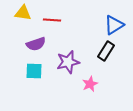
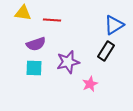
cyan square: moved 3 px up
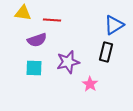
purple semicircle: moved 1 px right, 4 px up
black rectangle: moved 1 px down; rotated 18 degrees counterclockwise
pink star: rotated 14 degrees counterclockwise
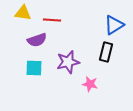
pink star: rotated 21 degrees counterclockwise
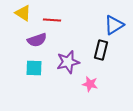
yellow triangle: rotated 24 degrees clockwise
black rectangle: moved 5 px left, 2 px up
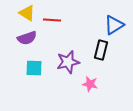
yellow triangle: moved 4 px right
purple semicircle: moved 10 px left, 2 px up
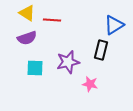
cyan square: moved 1 px right
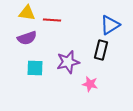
yellow triangle: rotated 24 degrees counterclockwise
blue triangle: moved 4 px left
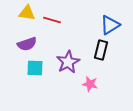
red line: rotated 12 degrees clockwise
purple semicircle: moved 6 px down
purple star: rotated 15 degrees counterclockwise
